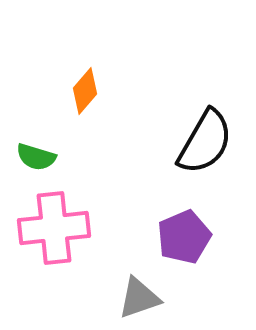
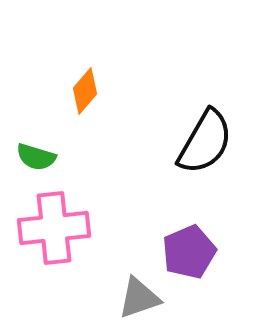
purple pentagon: moved 5 px right, 15 px down
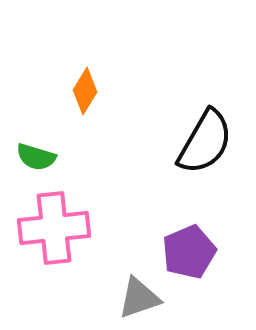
orange diamond: rotated 9 degrees counterclockwise
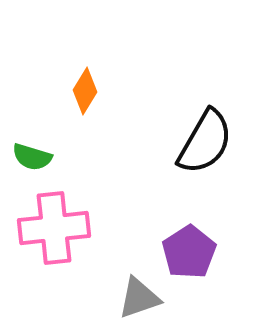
green semicircle: moved 4 px left
purple pentagon: rotated 10 degrees counterclockwise
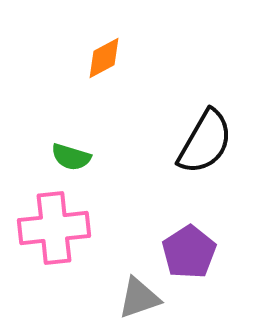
orange diamond: moved 19 px right, 33 px up; rotated 30 degrees clockwise
green semicircle: moved 39 px right
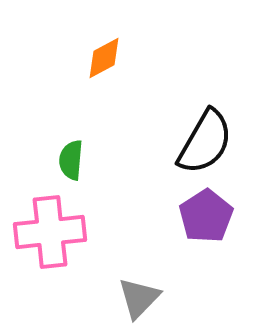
green semicircle: moved 3 px down; rotated 78 degrees clockwise
pink cross: moved 4 px left, 4 px down
purple pentagon: moved 17 px right, 36 px up
gray triangle: rotated 27 degrees counterclockwise
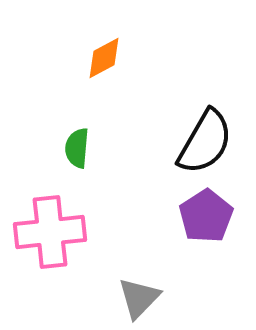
green semicircle: moved 6 px right, 12 px up
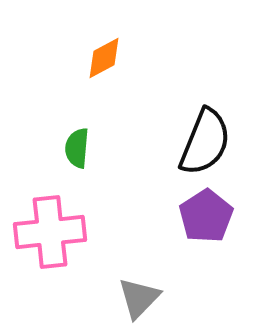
black semicircle: rotated 8 degrees counterclockwise
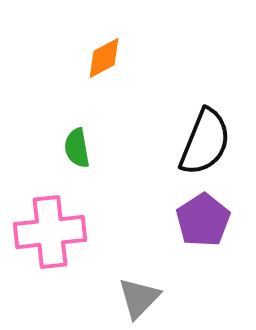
green semicircle: rotated 15 degrees counterclockwise
purple pentagon: moved 3 px left, 4 px down
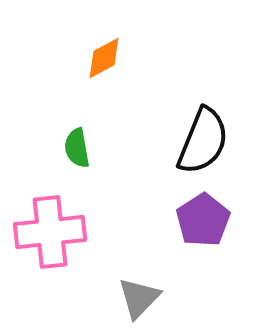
black semicircle: moved 2 px left, 1 px up
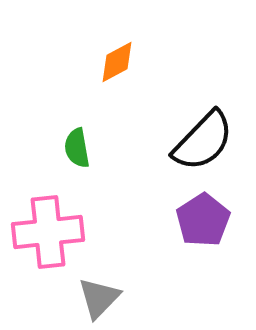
orange diamond: moved 13 px right, 4 px down
black semicircle: rotated 22 degrees clockwise
pink cross: moved 2 px left
gray triangle: moved 40 px left
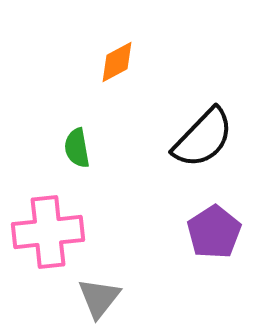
black semicircle: moved 3 px up
purple pentagon: moved 11 px right, 12 px down
gray triangle: rotated 6 degrees counterclockwise
